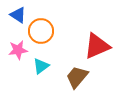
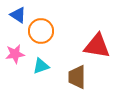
red triangle: rotated 32 degrees clockwise
pink star: moved 3 px left, 4 px down
cyan triangle: rotated 18 degrees clockwise
brown trapezoid: rotated 40 degrees counterclockwise
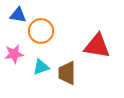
blue triangle: rotated 24 degrees counterclockwise
pink star: moved 1 px left
cyan triangle: moved 1 px down
brown trapezoid: moved 10 px left, 4 px up
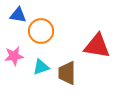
pink star: moved 2 px down
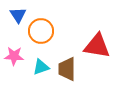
blue triangle: rotated 48 degrees clockwise
pink star: rotated 12 degrees clockwise
brown trapezoid: moved 4 px up
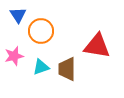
pink star: rotated 18 degrees counterclockwise
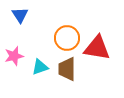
blue triangle: moved 2 px right
orange circle: moved 26 px right, 7 px down
red triangle: moved 2 px down
cyan triangle: moved 1 px left
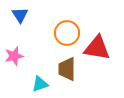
orange circle: moved 5 px up
cyan triangle: moved 17 px down
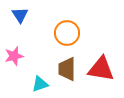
red triangle: moved 4 px right, 21 px down
